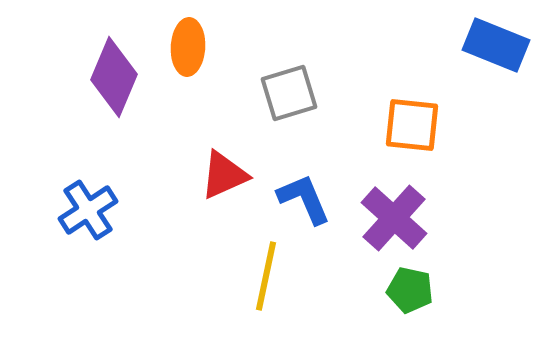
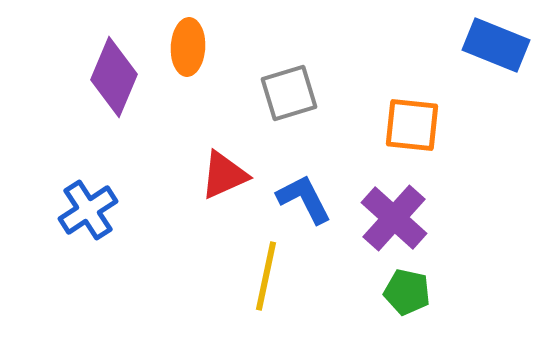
blue L-shape: rotated 4 degrees counterclockwise
green pentagon: moved 3 px left, 2 px down
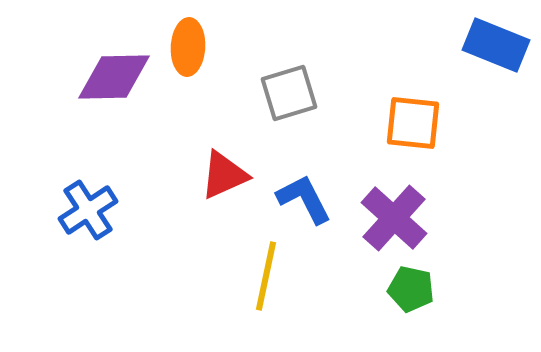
purple diamond: rotated 66 degrees clockwise
orange square: moved 1 px right, 2 px up
green pentagon: moved 4 px right, 3 px up
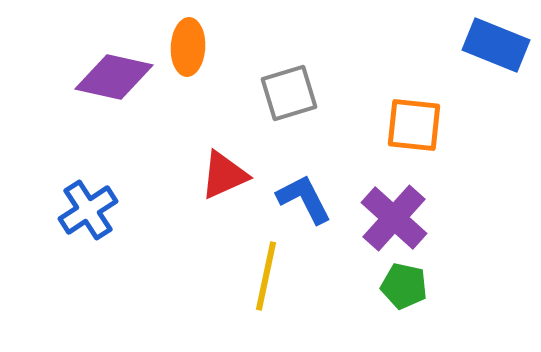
purple diamond: rotated 14 degrees clockwise
orange square: moved 1 px right, 2 px down
green pentagon: moved 7 px left, 3 px up
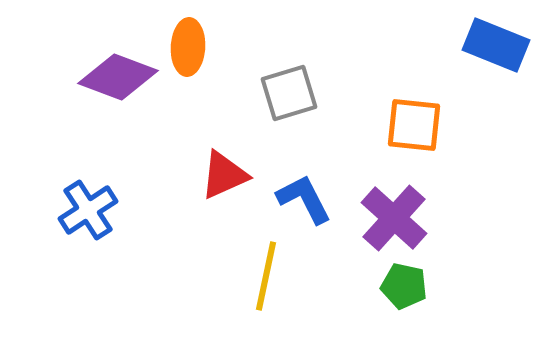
purple diamond: moved 4 px right; rotated 8 degrees clockwise
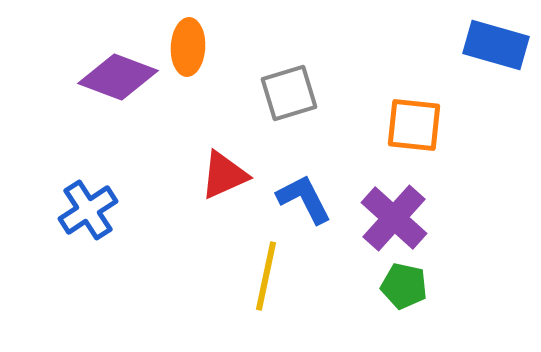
blue rectangle: rotated 6 degrees counterclockwise
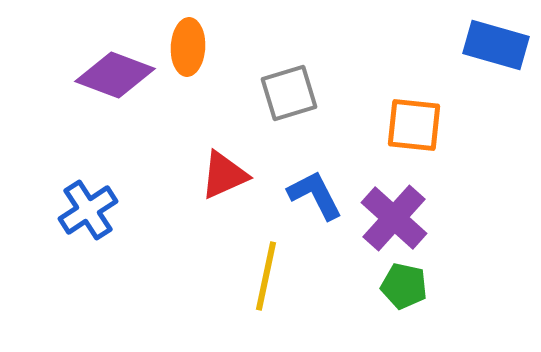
purple diamond: moved 3 px left, 2 px up
blue L-shape: moved 11 px right, 4 px up
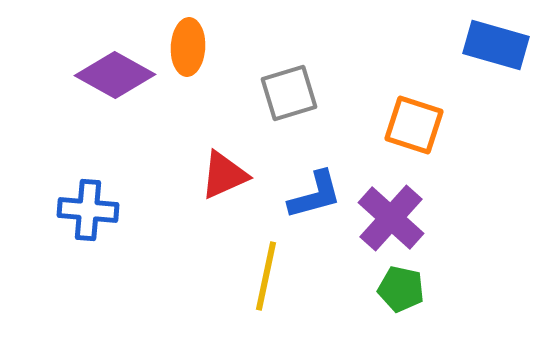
purple diamond: rotated 8 degrees clockwise
orange square: rotated 12 degrees clockwise
blue L-shape: rotated 102 degrees clockwise
blue cross: rotated 38 degrees clockwise
purple cross: moved 3 px left
green pentagon: moved 3 px left, 3 px down
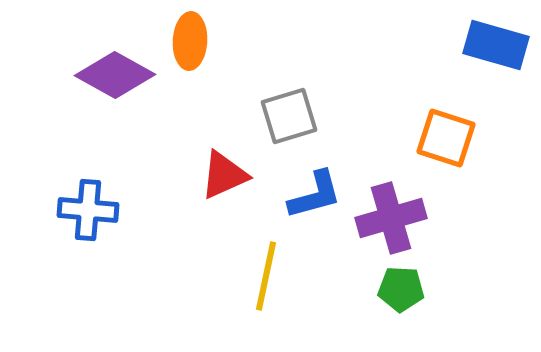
orange ellipse: moved 2 px right, 6 px up
gray square: moved 23 px down
orange square: moved 32 px right, 13 px down
purple cross: rotated 32 degrees clockwise
green pentagon: rotated 9 degrees counterclockwise
